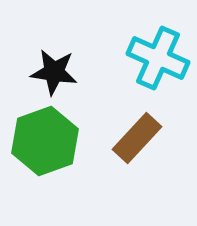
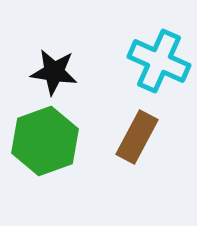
cyan cross: moved 1 px right, 3 px down
brown rectangle: moved 1 px up; rotated 15 degrees counterclockwise
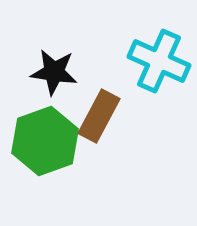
brown rectangle: moved 38 px left, 21 px up
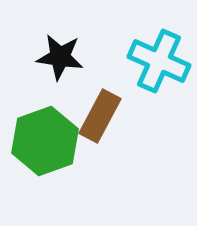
black star: moved 6 px right, 15 px up
brown rectangle: moved 1 px right
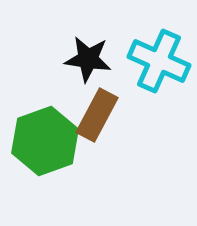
black star: moved 28 px right, 2 px down
brown rectangle: moved 3 px left, 1 px up
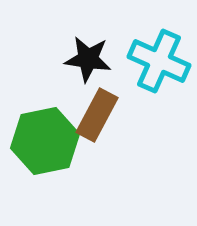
green hexagon: rotated 8 degrees clockwise
